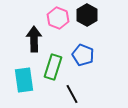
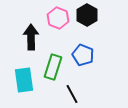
black arrow: moved 3 px left, 2 px up
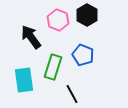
pink hexagon: moved 2 px down
black arrow: rotated 35 degrees counterclockwise
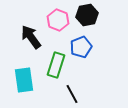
black hexagon: rotated 20 degrees clockwise
blue pentagon: moved 2 px left, 8 px up; rotated 30 degrees clockwise
green rectangle: moved 3 px right, 2 px up
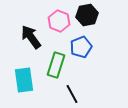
pink hexagon: moved 1 px right, 1 px down
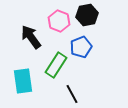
green rectangle: rotated 15 degrees clockwise
cyan rectangle: moved 1 px left, 1 px down
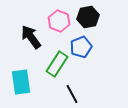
black hexagon: moved 1 px right, 2 px down
green rectangle: moved 1 px right, 1 px up
cyan rectangle: moved 2 px left, 1 px down
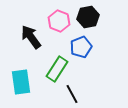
green rectangle: moved 5 px down
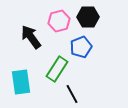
black hexagon: rotated 10 degrees clockwise
pink hexagon: rotated 25 degrees clockwise
